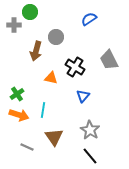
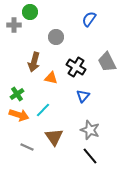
blue semicircle: rotated 21 degrees counterclockwise
brown arrow: moved 2 px left, 11 px down
gray trapezoid: moved 2 px left, 2 px down
black cross: moved 1 px right
cyan line: rotated 35 degrees clockwise
gray star: rotated 12 degrees counterclockwise
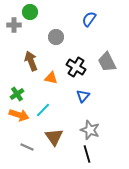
brown arrow: moved 3 px left, 1 px up; rotated 144 degrees clockwise
black line: moved 3 px left, 2 px up; rotated 24 degrees clockwise
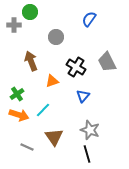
orange triangle: moved 1 px right, 3 px down; rotated 32 degrees counterclockwise
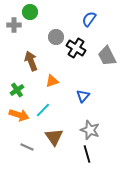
gray trapezoid: moved 6 px up
black cross: moved 19 px up
green cross: moved 4 px up
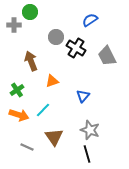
blue semicircle: moved 1 px right, 1 px down; rotated 21 degrees clockwise
